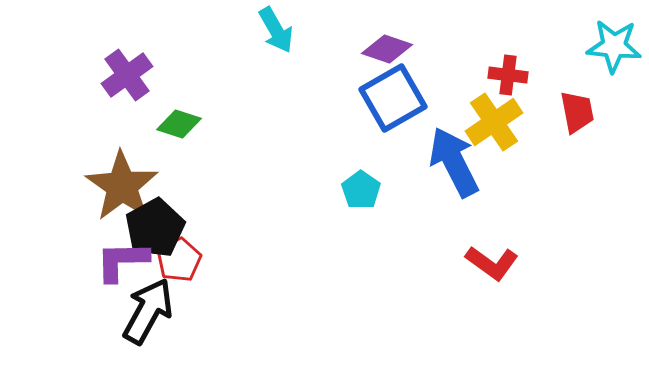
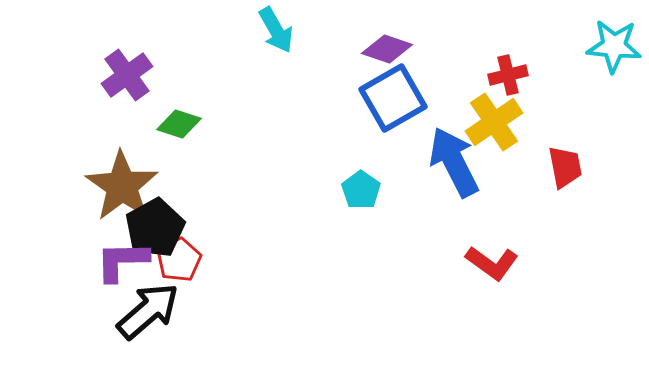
red cross: rotated 21 degrees counterclockwise
red trapezoid: moved 12 px left, 55 px down
black arrow: rotated 20 degrees clockwise
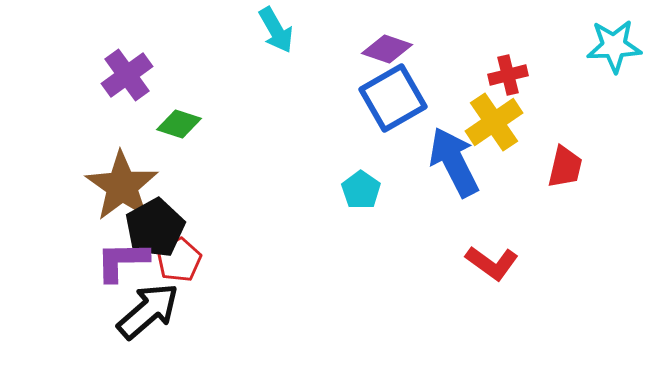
cyan star: rotated 8 degrees counterclockwise
red trapezoid: rotated 24 degrees clockwise
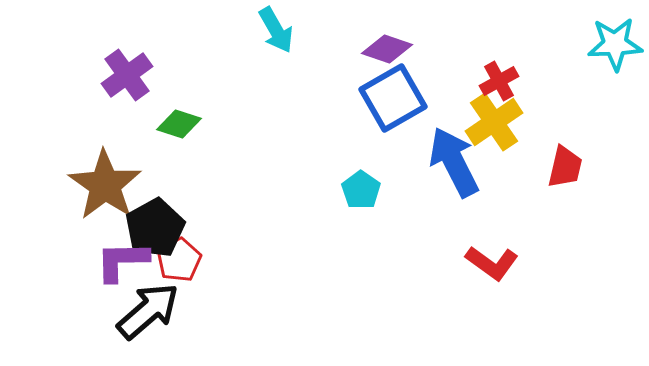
cyan star: moved 1 px right, 2 px up
red cross: moved 9 px left, 6 px down; rotated 15 degrees counterclockwise
brown star: moved 17 px left, 1 px up
